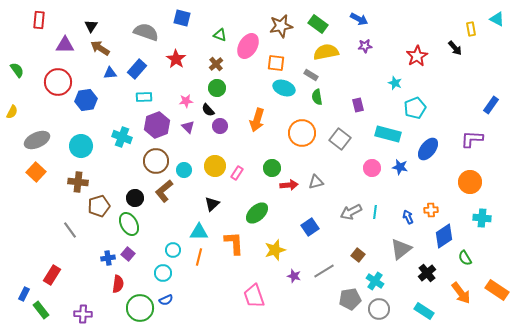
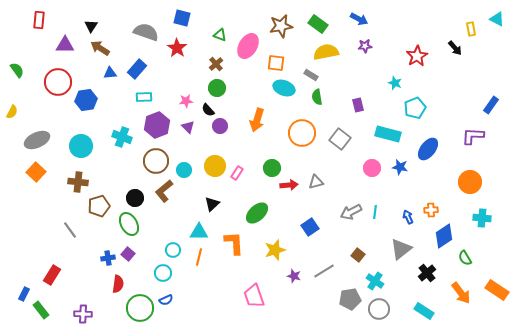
red star at (176, 59): moved 1 px right, 11 px up
purple L-shape at (472, 139): moved 1 px right, 3 px up
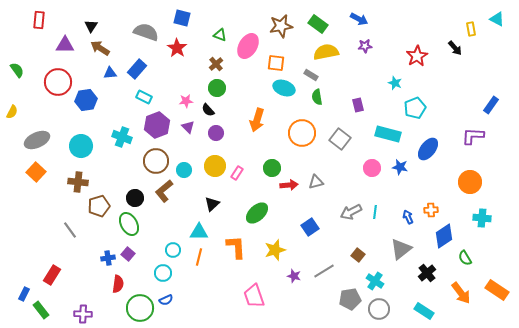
cyan rectangle at (144, 97): rotated 28 degrees clockwise
purple circle at (220, 126): moved 4 px left, 7 px down
orange L-shape at (234, 243): moved 2 px right, 4 px down
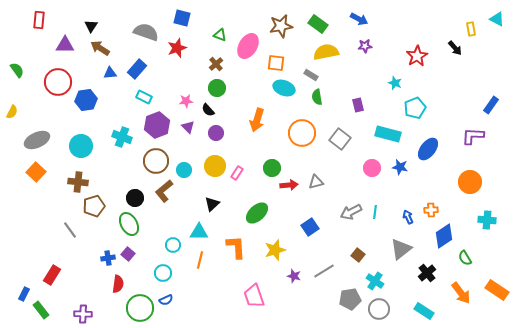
red star at (177, 48): rotated 18 degrees clockwise
brown pentagon at (99, 206): moved 5 px left
cyan cross at (482, 218): moved 5 px right, 2 px down
cyan circle at (173, 250): moved 5 px up
orange line at (199, 257): moved 1 px right, 3 px down
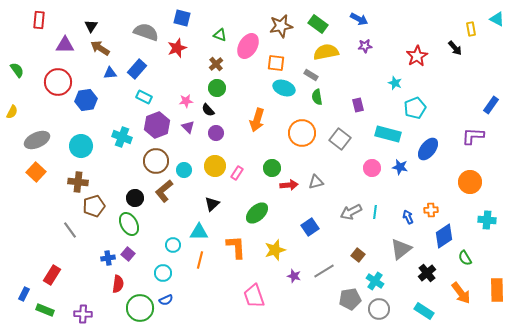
orange rectangle at (497, 290): rotated 55 degrees clockwise
green rectangle at (41, 310): moved 4 px right; rotated 30 degrees counterclockwise
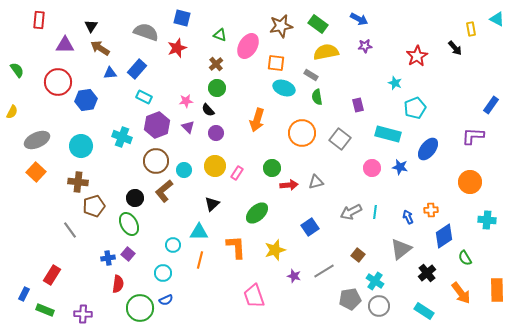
gray circle at (379, 309): moved 3 px up
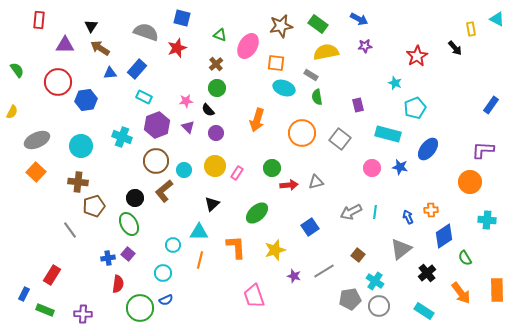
purple L-shape at (473, 136): moved 10 px right, 14 px down
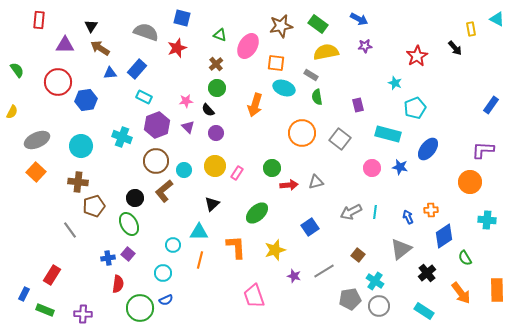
orange arrow at (257, 120): moved 2 px left, 15 px up
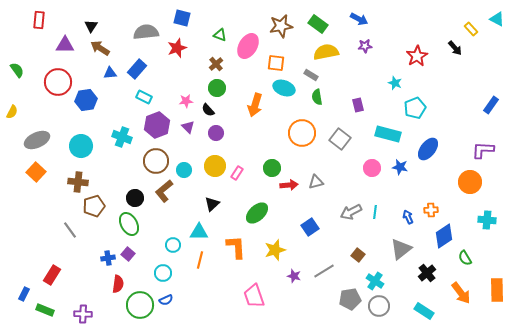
yellow rectangle at (471, 29): rotated 32 degrees counterclockwise
gray semicircle at (146, 32): rotated 25 degrees counterclockwise
green circle at (140, 308): moved 3 px up
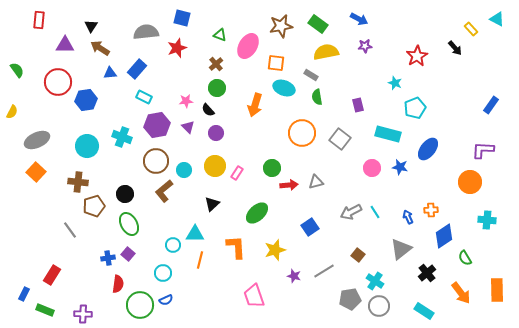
purple hexagon at (157, 125): rotated 10 degrees clockwise
cyan circle at (81, 146): moved 6 px right
black circle at (135, 198): moved 10 px left, 4 px up
cyan line at (375, 212): rotated 40 degrees counterclockwise
cyan triangle at (199, 232): moved 4 px left, 2 px down
